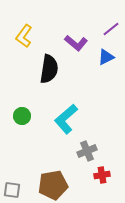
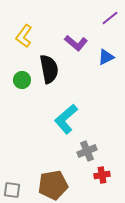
purple line: moved 1 px left, 11 px up
black semicircle: rotated 20 degrees counterclockwise
green circle: moved 36 px up
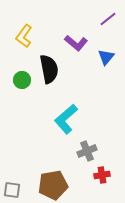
purple line: moved 2 px left, 1 px down
blue triangle: rotated 24 degrees counterclockwise
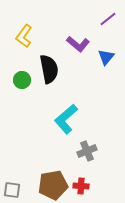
purple L-shape: moved 2 px right, 1 px down
red cross: moved 21 px left, 11 px down; rotated 14 degrees clockwise
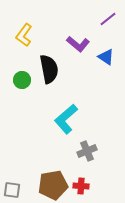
yellow L-shape: moved 1 px up
blue triangle: rotated 36 degrees counterclockwise
